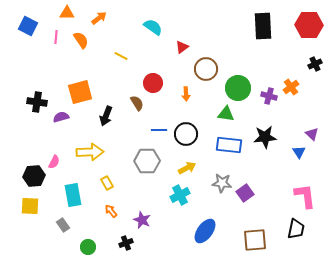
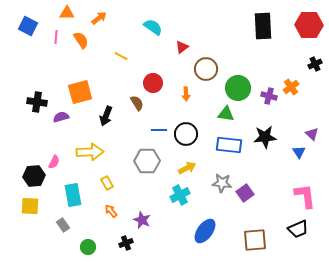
black trapezoid at (296, 229): moved 2 px right; rotated 55 degrees clockwise
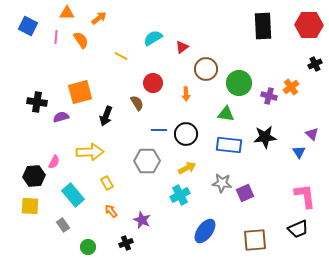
cyan semicircle at (153, 27): moved 11 px down; rotated 66 degrees counterclockwise
green circle at (238, 88): moved 1 px right, 5 px up
purple square at (245, 193): rotated 12 degrees clockwise
cyan rectangle at (73, 195): rotated 30 degrees counterclockwise
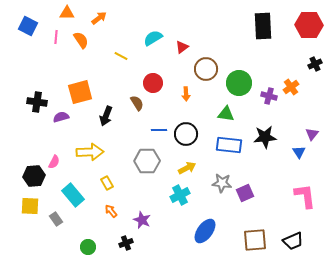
purple triangle at (312, 134): rotated 24 degrees clockwise
gray rectangle at (63, 225): moved 7 px left, 6 px up
black trapezoid at (298, 229): moved 5 px left, 12 px down
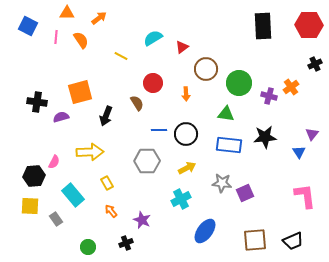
cyan cross at (180, 195): moved 1 px right, 4 px down
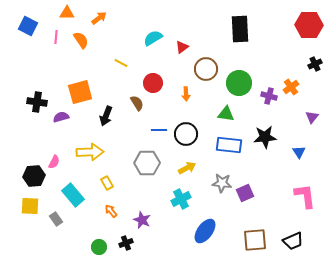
black rectangle at (263, 26): moved 23 px left, 3 px down
yellow line at (121, 56): moved 7 px down
purple triangle at (312, 134): moved 17 px up
gray hexagon at (147, 161): moved 2 px down
green circle at (88, 247): moved 11 px right
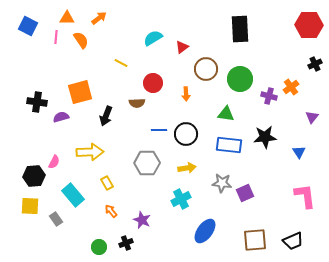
orange triangle at (67, 13): moved 5 px down
green circle at (239, 83): moved 1 px right, 4 px up
brown semicircle at (137, 103): rotated 119 degrees clockwise
yellow arrow at (187, 168): rotated 18 degrees clockwise
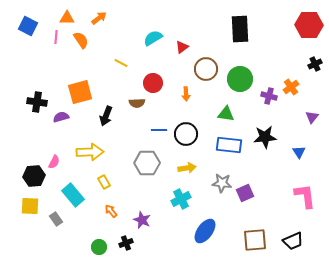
yellow rectangle at (107, 183): moved 3 px left, 1 px up
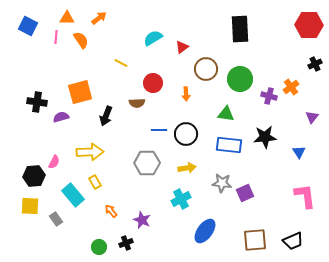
yellow rectangle at (104, 182): moved 9 px left
